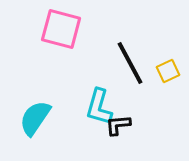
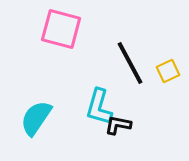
cyan semicircle: moved 1 px right
black L-shape: rotated 16 degrees clockwise
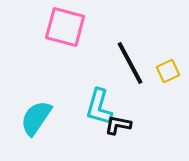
pink square: moved 4 px right, 2 px up
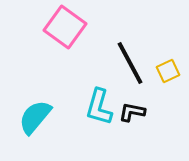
pink square: rotated 21 degrees clockwise
cyan semicircle: moved 1 px left, 1 px up; rotated 6 degrees clockwise
black L-shape: moved 14 px right, 13 px up
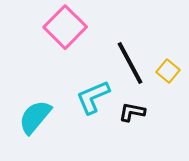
pink square: rotated 9 degrees clockwise
yellow square: rotated 25 degrees counterclockwise
cyan L-shape: moved 6 px left, 10 px up; rotated 51 degrees clockwise
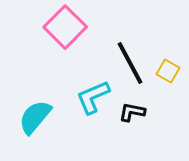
yellow square: rotated 10 degrees counterclockwise
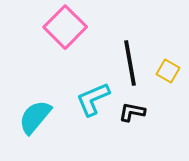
black line: rotated 18 degrees clockwise
cyan L-shape: moved 2 px down
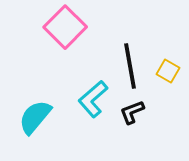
black line: moved 3 px down
cyan L-shape: rotated 18 degrees counterclockwise
black L-shape: rotated 32 degrees counterclockwise
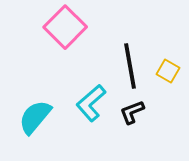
cyan L-shape: moved 2 px left, 4 px down
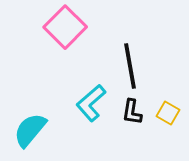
yellow square: moved 42 px down
black L-shape: rotated 60 degrees counterclockwise
cyan semicircle: moved 5 px left, 13 px down
